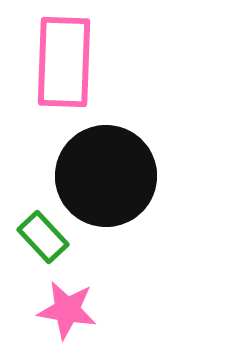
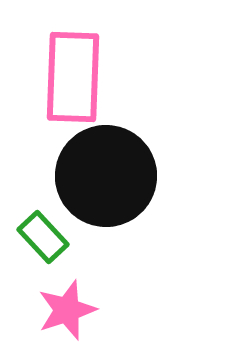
pink rectangle: moved 9 px right, 15 px down
pink star: rotated 28 degrees counterclockwise
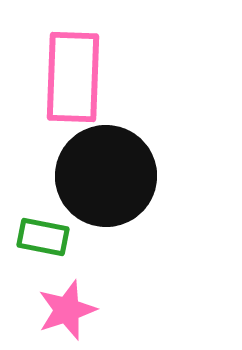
green rectangle: rotated 36 degrees counterclockwise
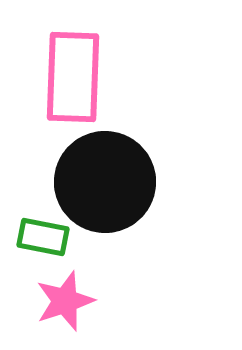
black circle: moved 1 px left, 6 px down
pink star: moved 2 px left, 9 px up
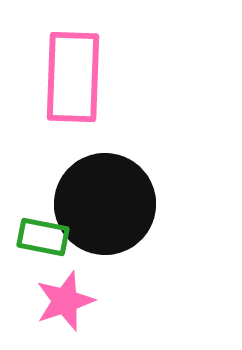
black circle: moved 22 px down
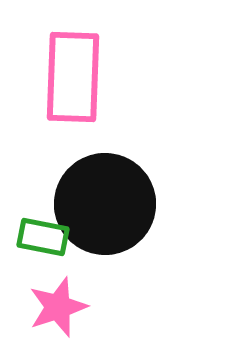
pink star: moved 7 px left, 6 px down
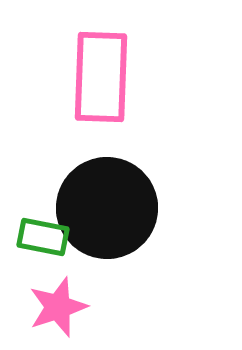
pink rectangle: moved 28 px right
black circle: moved 2 px right, 4 px down
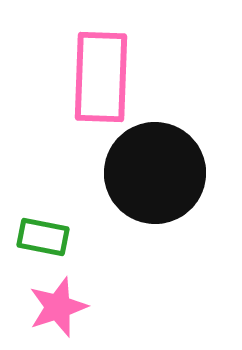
black circle: moved 48 px right, 35 px up
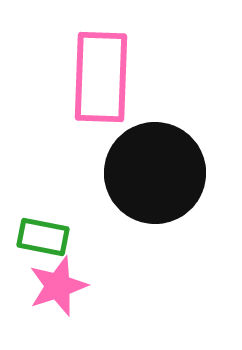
pink star: moved 21 px up
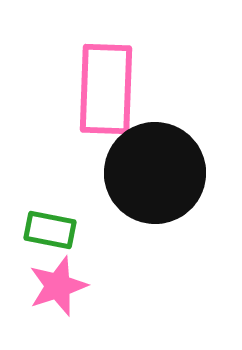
pink rectangle: moved 5 px right, 12 px down
green rectangle: moved 7 px right, 7 px up
